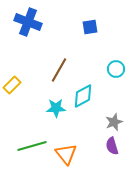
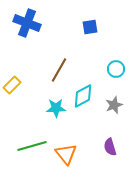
blue cross: moved 1 px left, 1 px down
gray star: moved 17 px up
purple semicircle: moved 2 px left, 1 px down
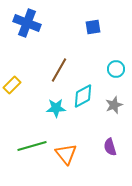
blue square: moved 3 px right
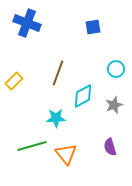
brown line: moved 1 px left, 3 px down; rotated 10 degrees counterclockwise
yellow rectangle: moved 2 px right, 4 px up
cyan star: moved 10 px down
